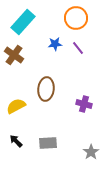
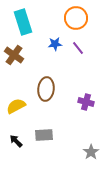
cyan rectangle: rotated 60 degrees counterclockwise
purple cross: moved 2 px right, 2 px up
gray rectangle: moved 4 px left, 8 px up
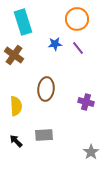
orange circle: moved 1 px right, 1 px down
yellow semicircle: rotated 114 degrees clockwise
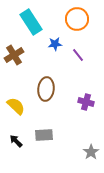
cyan rectangle: moved 8 px right; rotated 15 degrees counterclockwise
purple line: moved 7 px down
brown cross: rotated 24 degrees clockwise
yellow semicircle: rotated 42 degrees counterclockwise
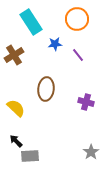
yellow semicircle: moved 2 px down
gray rectangle: moved 14 px left, 21 px down
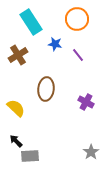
blue star: rotated 16 degrees clockwise
brown cross: moved 4 px right
purple cross: rotated 14 degrees clockwise
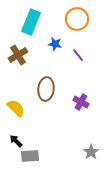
cyan rectangle: rotated 55 degrees clockwise
purple cross: moved 5 px left
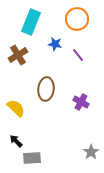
gray rectangle: moved 2 px right, 2 px down
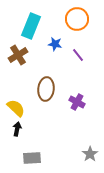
cyan rectangle: moved 4 px down
purple cross: moved 4 px left
black arrow: moved 1 px right, 12 px up; rotated 56 degrees clockwise
gray star: moved 1 px left, 2 px down
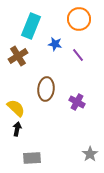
orange circle: moved 2 px right
brown cross: moved 1 px down
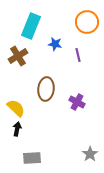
orange circle: moved 8 px right, 3 px down
purple line: rotated 24 degrees clockwise
